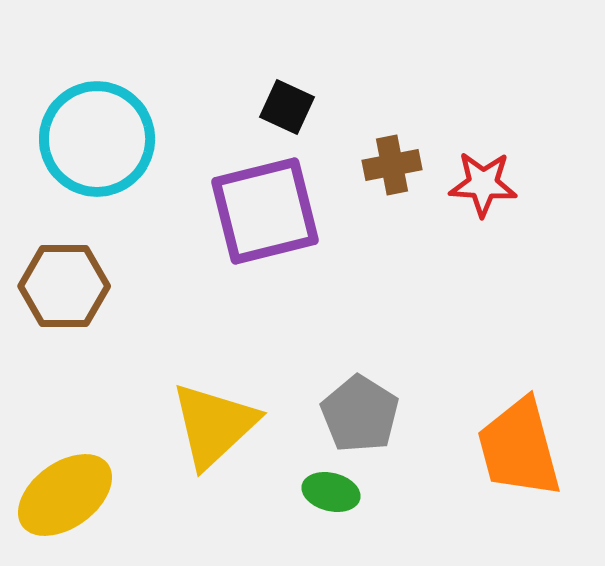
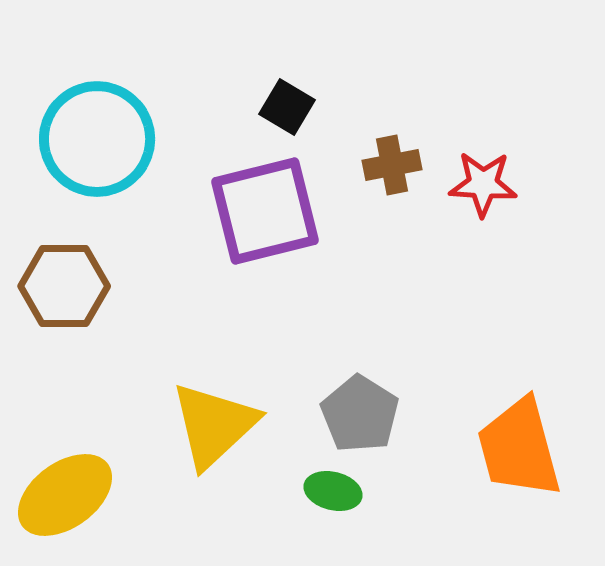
black square: rotated 6 degrees clockwise
green ellipse: moved 2 px right, 1 px up
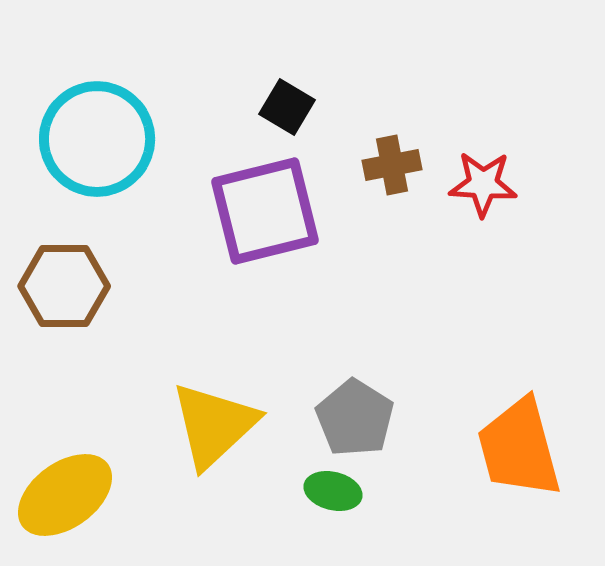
gray pentagon: moved 5 px left, 4 px down
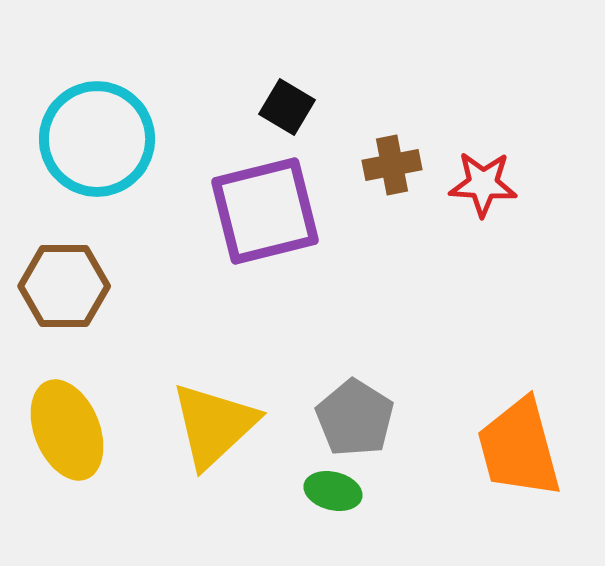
yellow ellipse: moved 2 px right, 65 px up; rotated 76 degrees counterclockwise
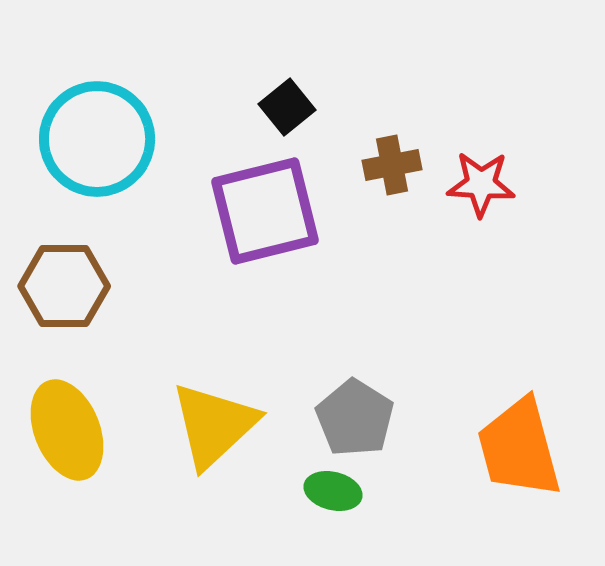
black square: rotated 20 degrees clockwise
red star: moved 2 px left
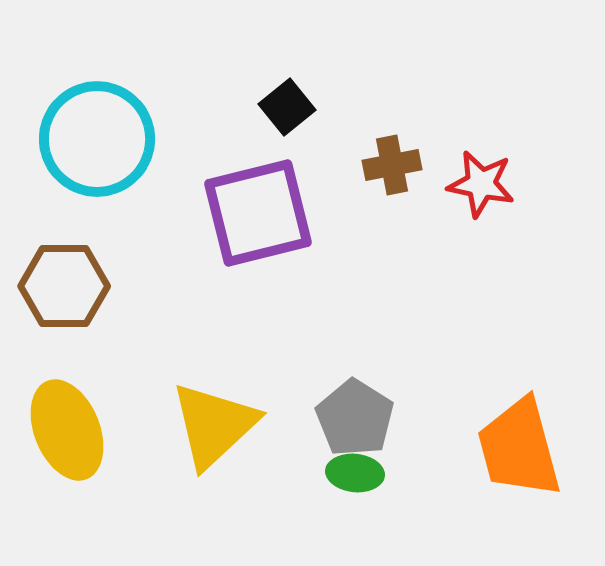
red star: rotated 8 degrees clockwise
purple square: moved 7 px left, 2 px down
green ellipse: moved 22 px right, 18 px up; rotated 8 degrees counterclockwise
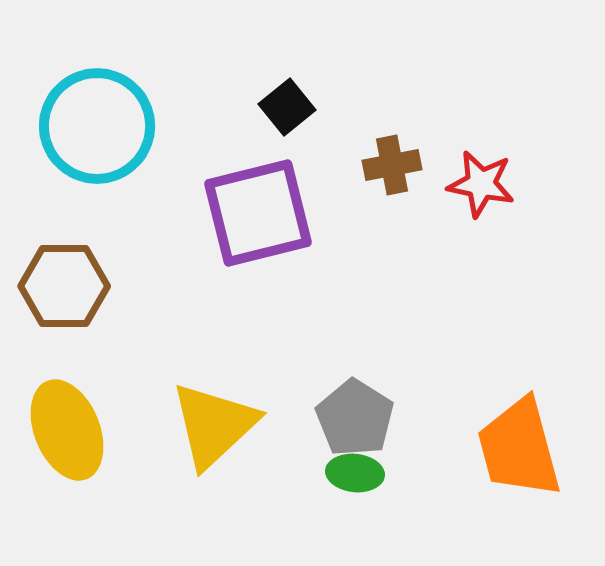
cyan circle: moved 13 px up
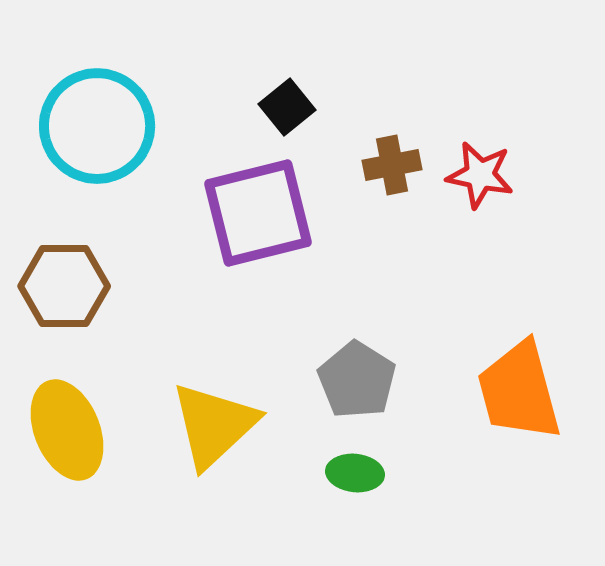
red star: moved 1 px left, 9 px up
gray pentagon: moved 2 px right, 38 px up
orange trapezoid: moved 57 px up
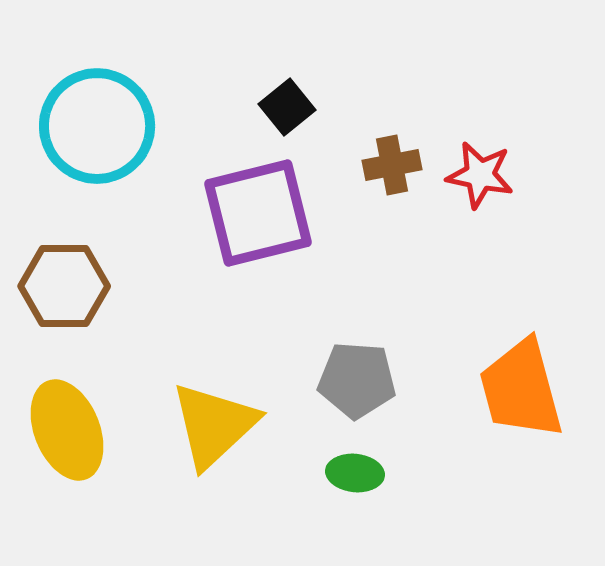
gray pentagon: rotated 28 degrees counterclockwise
orange trapezoid: moved 2 px right, 2 px up
